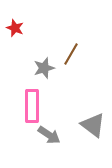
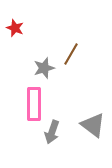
pink rectangle: moved 2 px right, 2 px up
gray arrow: moved 3 px right, 3 px up; rotated 75 degrees clockwise
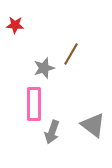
red star: moved 3 px up; rotated 18 degrees counterclockwise
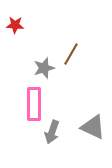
gray triangle: moved 2 px down; rotated 12 degrees counterclockwise
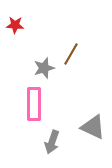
gray arrow: moved 10 px down
